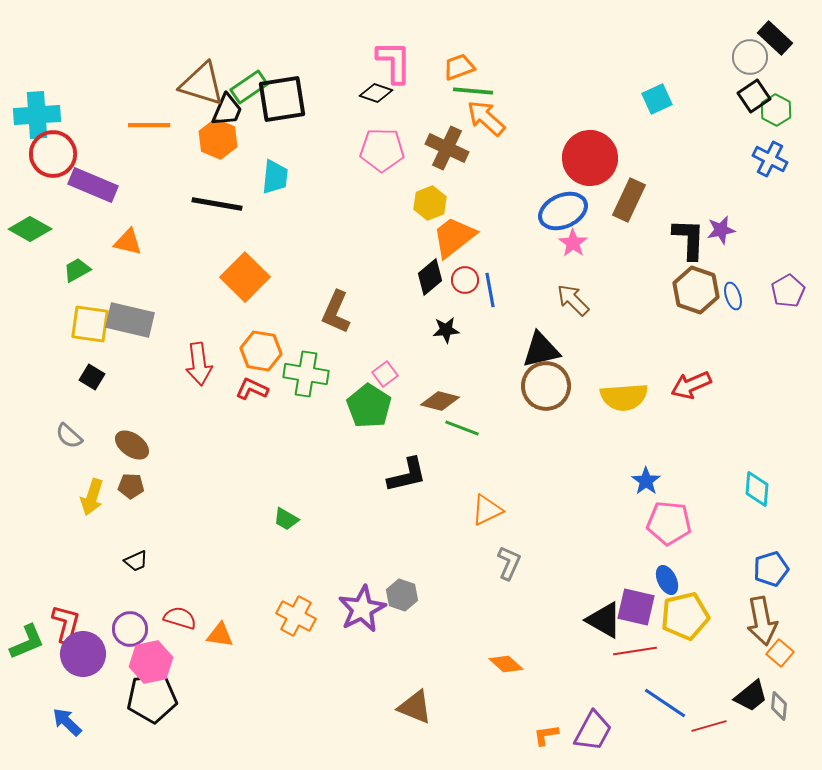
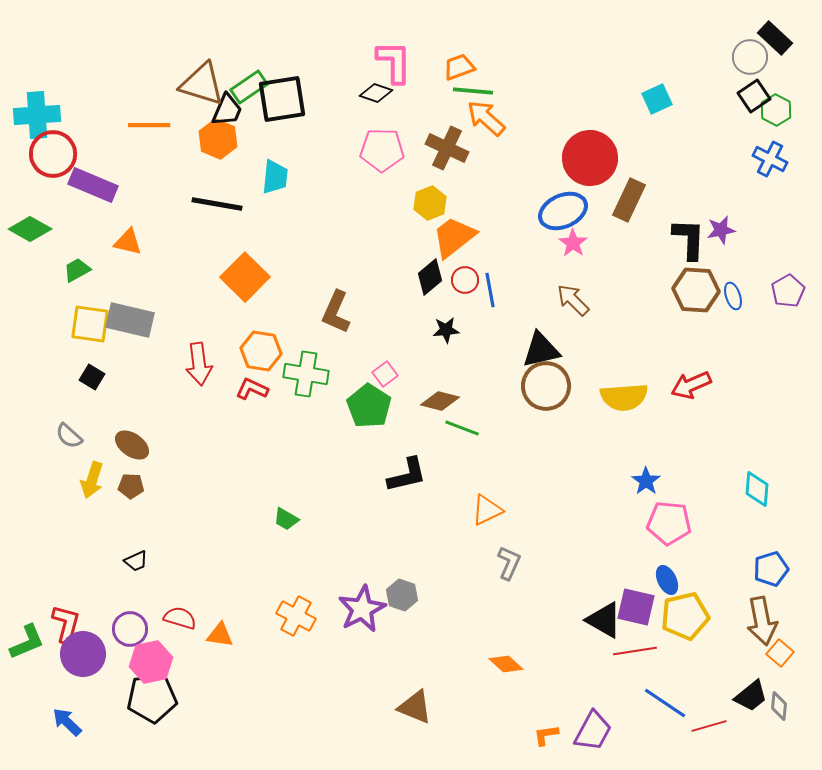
brown hexagon at (696, 290): rotated 15 degrees counterclockwise
yellow arrow at (92, 497): moved 17 px up
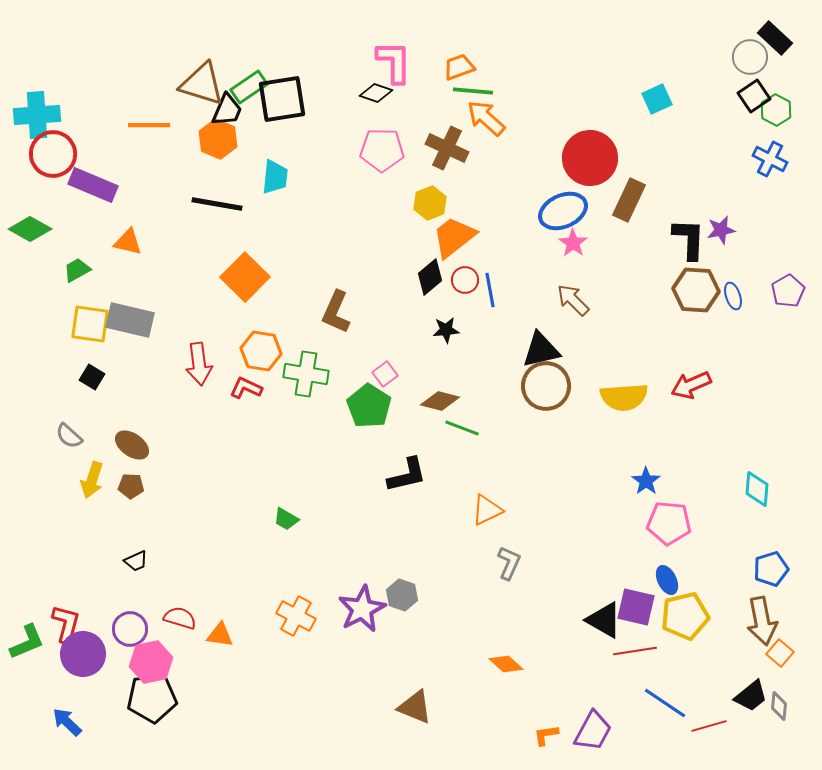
red L-shape at (252, 389): moved 6 px left, 1 px up
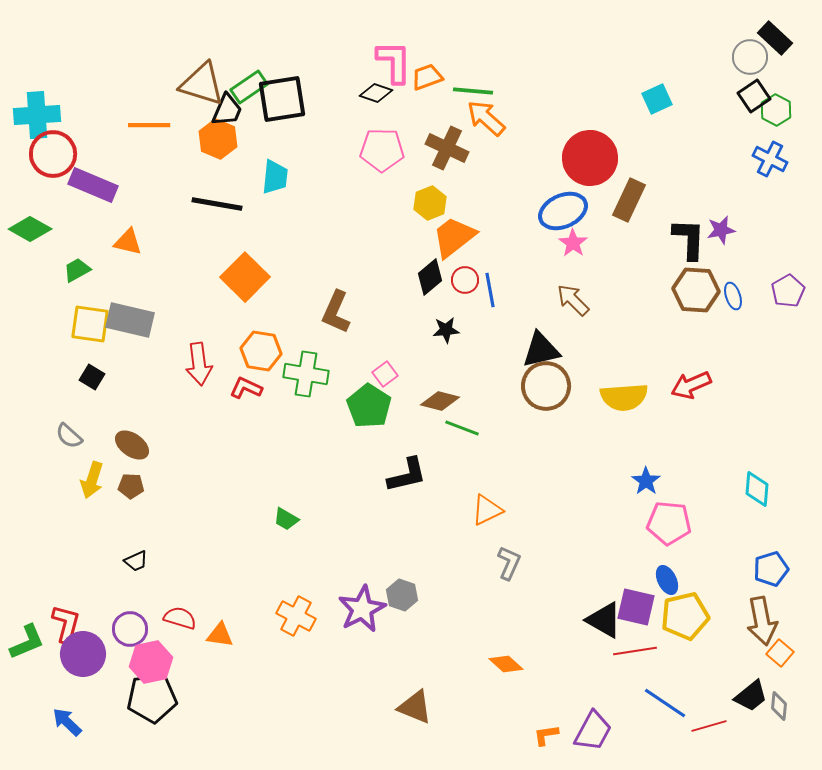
orange trapezoid at (459, 67): moved 32 px left, 10 px down
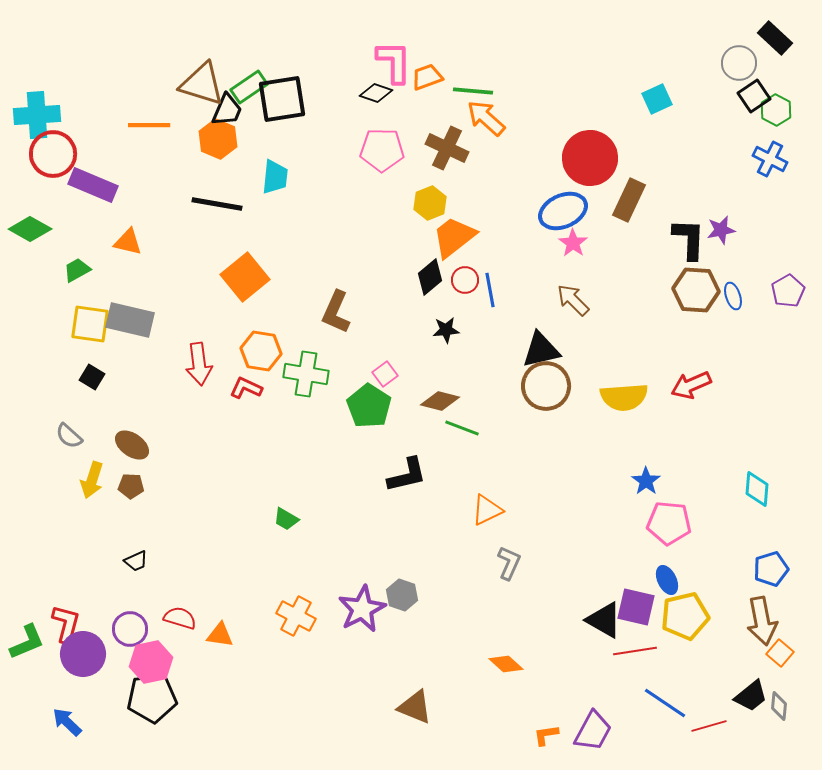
gray circle at (750, 57): moved 11 px left, 6 px down
orange square at (245, 277): rotated 6 degrees clockwise
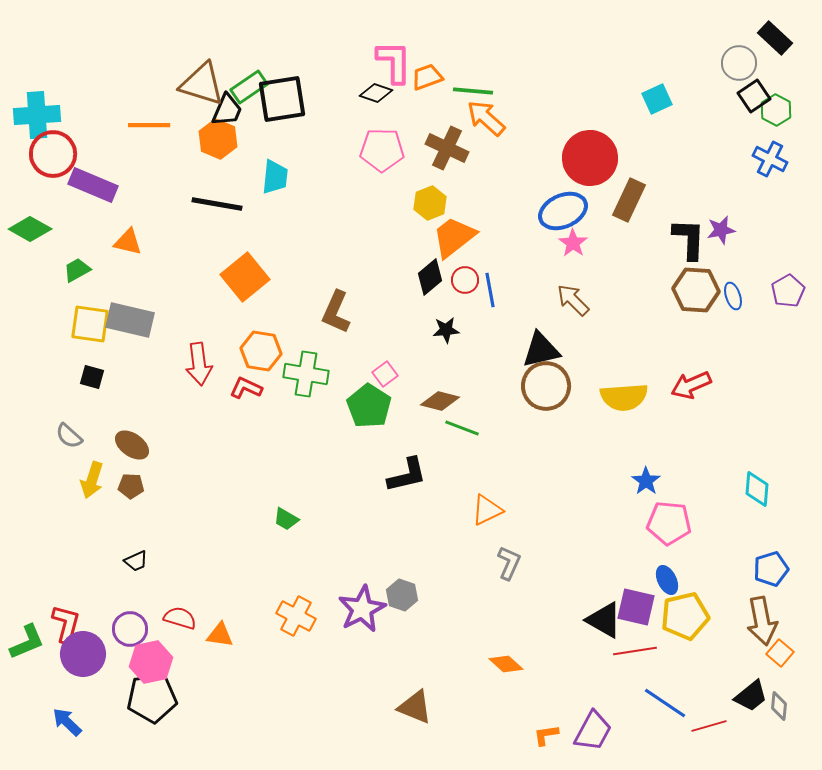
black square at (92, 377): rotated 15 degrees counterclockwise
